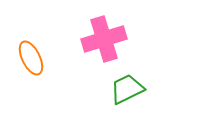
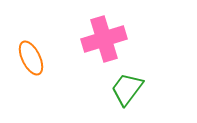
green trapezoid: rotated 27 degrees counterclockwise
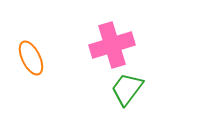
pink cross: moved 8 px right, 6 px down
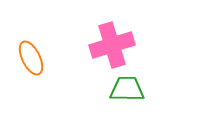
green trapezoid: rotated 54 degrees clockwise
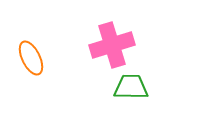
green trapezoid: moved 4 px right, 2 px up
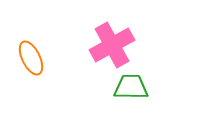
pink cross: rotated 12 degrees counterclockwise
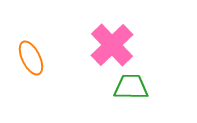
pink cross: rotated 15 degrees counterclockwise
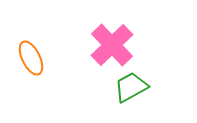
green trapezoid: rotated 30 degrees counterclockwise
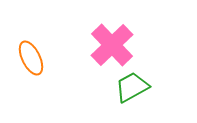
green trapezoid: moved 1 px right
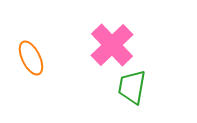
green trapezoid: rotated 51 degrees counterclockwise
